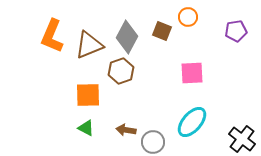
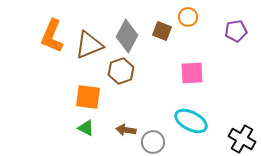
gray diamond: moved 1 px up
orange square: moved 2 px down; rotated 8 degrees clockwise
cyan ellipse: moved 1 px left, 1 px up; rotated 76 degrees clockwise
black cross: rotated 8 degrees counterclockwise
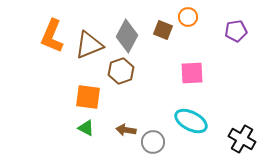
brown square: moved 1 px right, 1 px up
